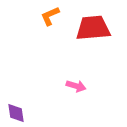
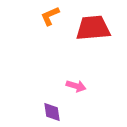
purple diamond: moved 36 px right, 1 px up
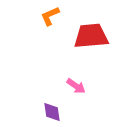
red trapezoid: moved 2 px left, 8 px down
pink arrow: rotated 18 degrees clockwise
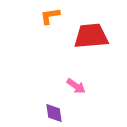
orange L-shape: rotated 15 degrees clockwise
purple diamond: moved 2 px right, 1 px down
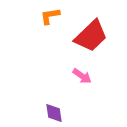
red trapezoid: rotated 141 degrees clockwise
pink arrow: moved 6 px right, 10 px up
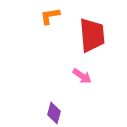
red trapezoid: moved 1 px right, 1 px up; rotated 51 degrees counterclockwise
purple diamond: rotated 25 degrees clockwise
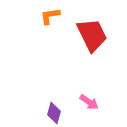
red trapezoid: rotated 21 degrees counterclockwise
pink arrow: moved 7 px right, 26 px down
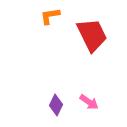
purple diamond: moved 2 px right, 8 px up; rotated 10 degrees clockwise
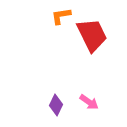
orange L-shape: moved 11 px right
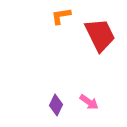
red trapezoid: moved 8 px right
